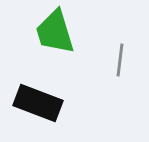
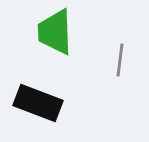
green trapezoid: rotated 15 degrees clockwise
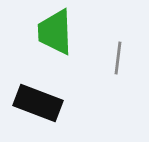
gray line: moved 2 px left, 2 px up
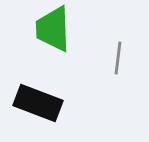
green trapezoid: moved 2 px left, 3 px up
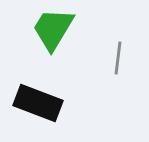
green trapezoid: rotated 33 degrees clockwise
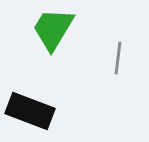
black rectangle: moved 8 px left, 8 px down
